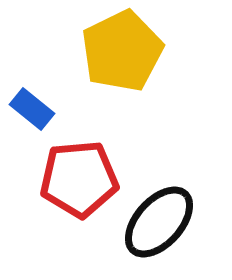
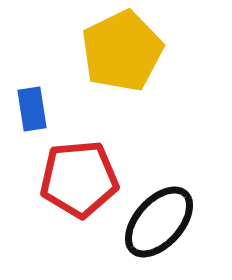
blue rectangle: rotated 42 degrees clockwise
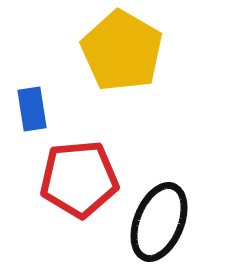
yellow pentagon: rotated 16 degrees counterclockwise
black ellipse: rotated 20 degrees counterclockwise
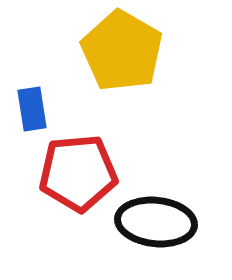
red pentagon: moved 1 px left, 6 px up
black ellipse: moved 3 px left; rotated 74 degrees clockwise
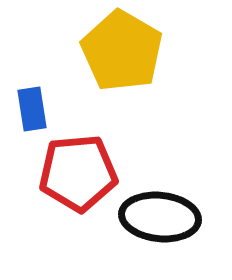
black ellipse: moved 4 px right, 5 px up
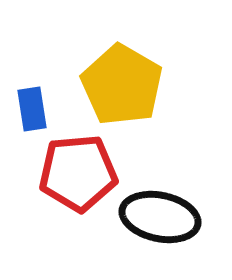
yellow pentagon: moved 34 px down
black ellipse: rotated 6 degrees clockwise
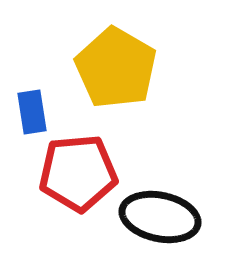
yellow pentagon: moved 6 px left, 17 px up
blue rectangle: moved 3 px down
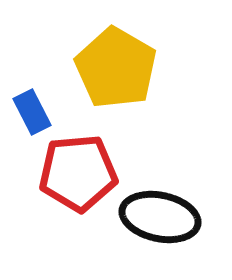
blue rectangle: rotated 18 degrees counterclockwise
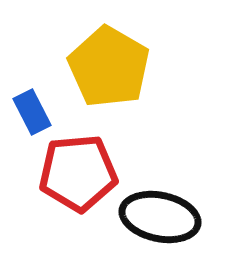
yellow pentagon: moved 7 px left, 1 px up
